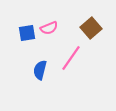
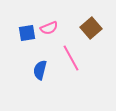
pink line: rotated 64 degrees counterclockwise
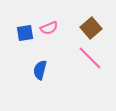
blue square: moved 2 px left
pink line: moved 19 px right; rotated 16 degrees counterclockwise
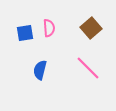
pink semicircle: rotated 72 degrees counterclockwise
pink line: moved 2 px left, 10 px down
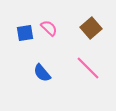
pink semicircle: rotated 42 degrees counterclockwise
blue semicircle: moved 2 px right, 3 px down; rotated 54 degrees counterclockwise
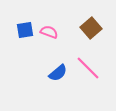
pink semicircle: moved 4 px down; rotated 24 degrees counterclockwise
blue square: moved 3 px up
blue semicircle: moved 16 px right; rotated 90 degrees counterclockwise
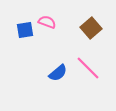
pink semicircle: moved 2 px left, 10 px up
